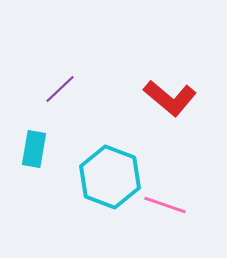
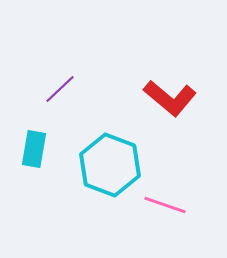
cyan hexagon: moved 12 px up
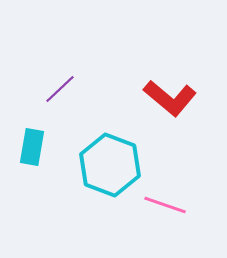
cyan rectangle: moved 2 px left, 2 px up
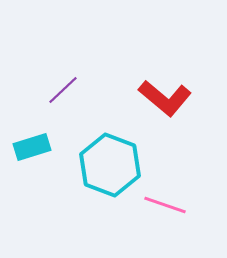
purple line: moved 3 px right, 1 px down
red L-shape: moved 5 px left
cyan rectangle: rotated 63 degrees clockwise
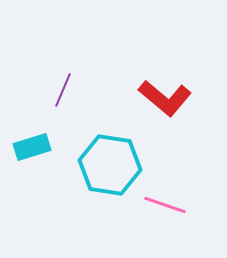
purple line: rotated 24 degrees counterclockwise
cyan hexagon: rotated 12 degrees counterclockwise
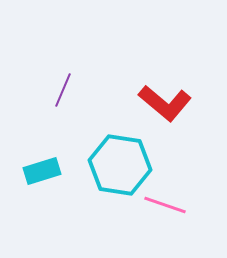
red L-shape: moved 5 px down
cyan rectangle: moved 10 px right, 24 px down
cyan hexagon: moved 10 px right
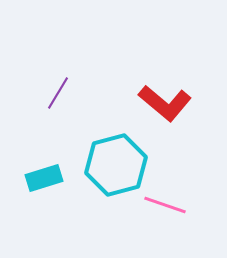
purple line: moved 5 px left, 3 px down; rotated 8 degrees clockwise
cyan hexagon: moved 4 px left; rotated 24 degrees counterclockwise
cyan rectangle: moved 2 px right, 7 px down
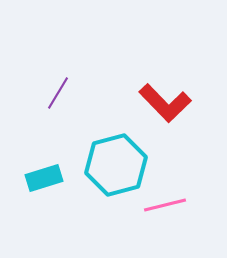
red L-shape: rotated 6 degrees clockwise
pink line: rotated 33 degrees counterclockwise
